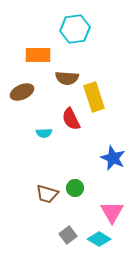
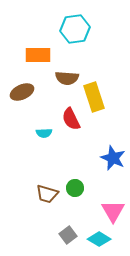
pink triangle: moved 1 px right, 1 px up
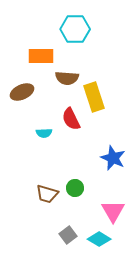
cyan hexagon: rotated 8 degrees clockwise
orange rectangle: moved 3 px right, 1 px down
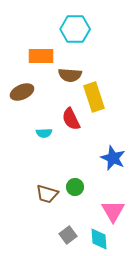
brown semicircle: moved 3 px right, 3 px up
green circle: moved 1 px up
cyan diamond: rotated 55 degrees clockwise
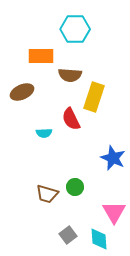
yellow rectangle: rotated 36 degrees clockwise
pink triangle: moved 1 px right, 1 px down
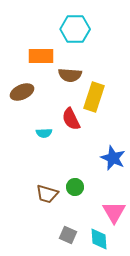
gray square: rotated 30 degrees counterclockwise
